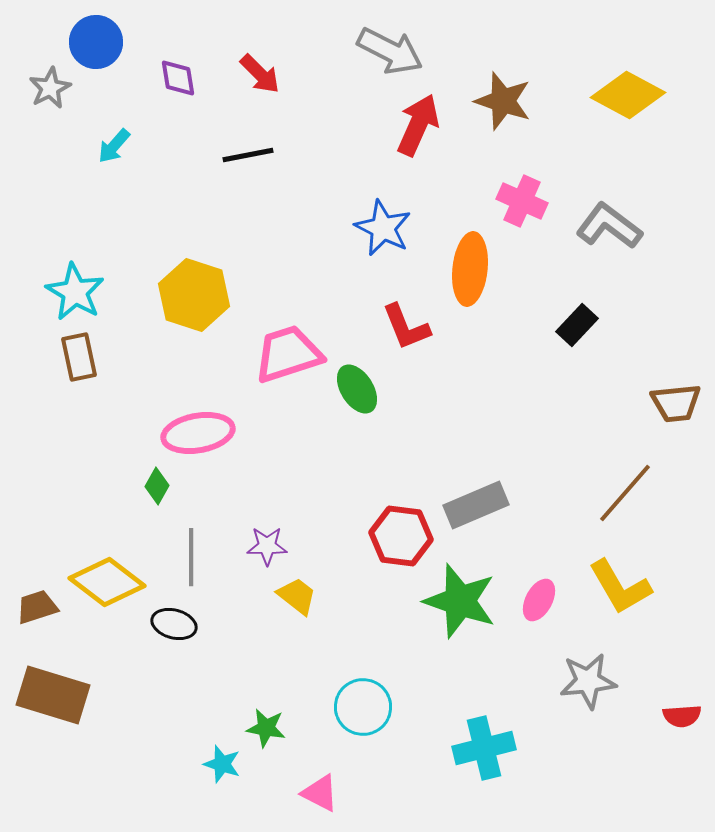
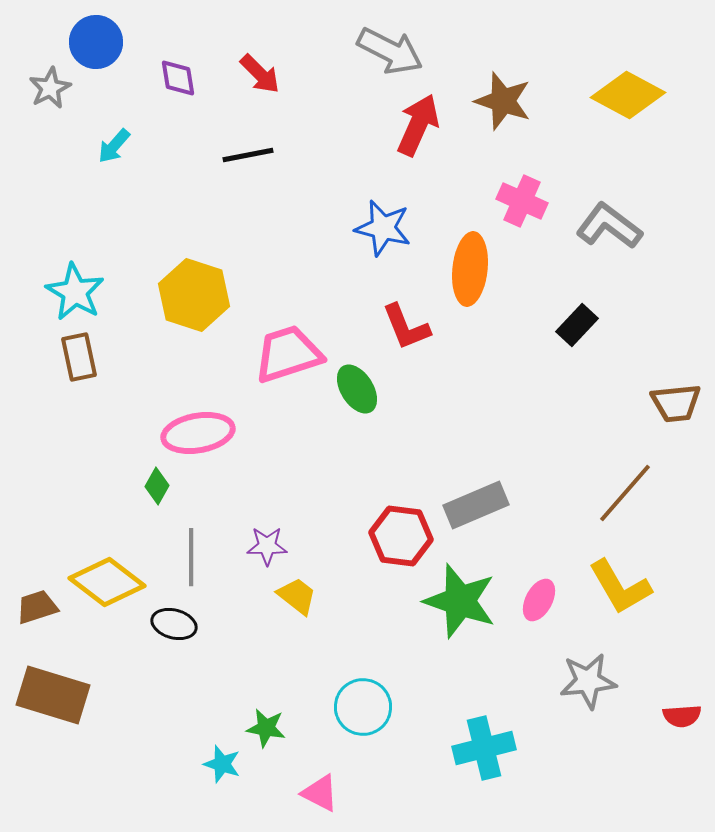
blue star at (383, 228): rotated 12 degrees counterclockwise
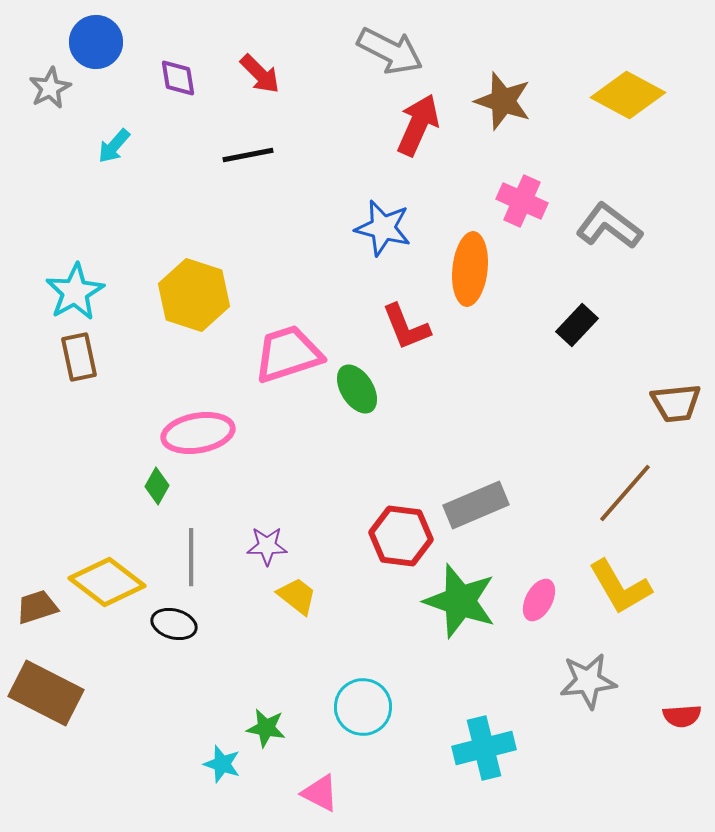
cyan star at (75, 292): rotated 12 degrees clockwise
brown rectangle at (53, 695): moved 7 px left, 2 px up; rotated 10 degrees clockwise
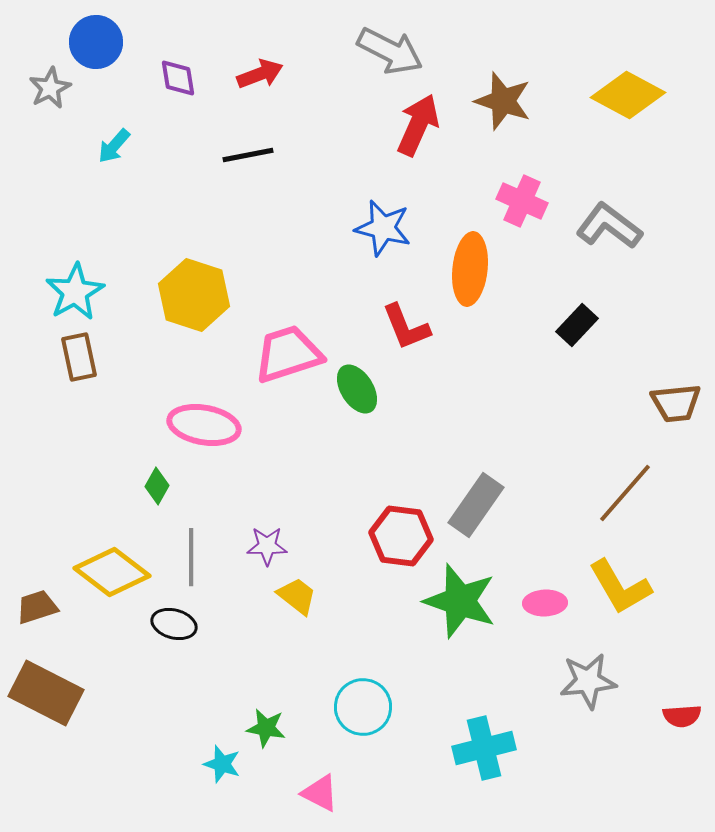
red arrow at (260, 74): rotated 66 degrees counterclockwise
pink ellipse at (198, 433): moved 6 px right, 8 px up; rotated 20 degrees clockwise
gray rectangle at (476, 505): rotated 32 degrees counterclockwise
yellow diamond at (107, 582): moved 5 px right, 10 px up
pink ellipse at (539, 600): moved 6 px right, 3 px down; rotated 60 degrees clockwise
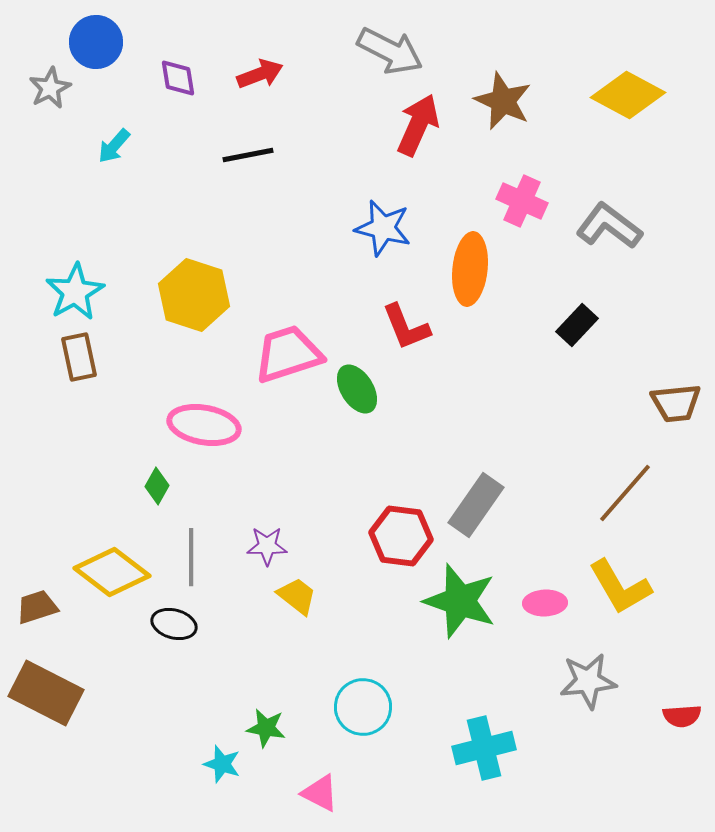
brown star at (503, 101): rotated 6 degrees clockwise
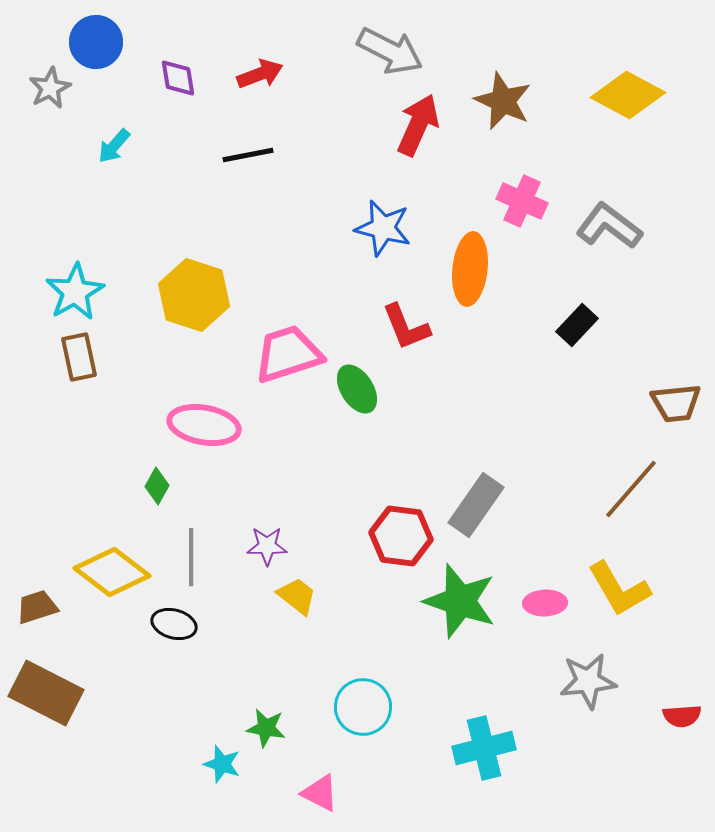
brown line at (625, 493): moved 6 px right, 4 px up
yellow L-shape at (620, 587): moved 1 px left, 2 px down
